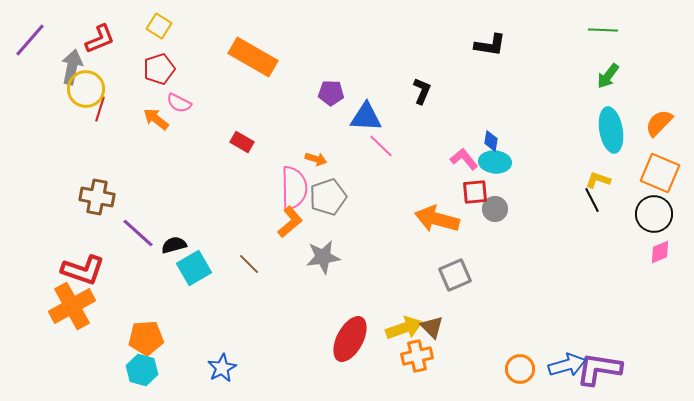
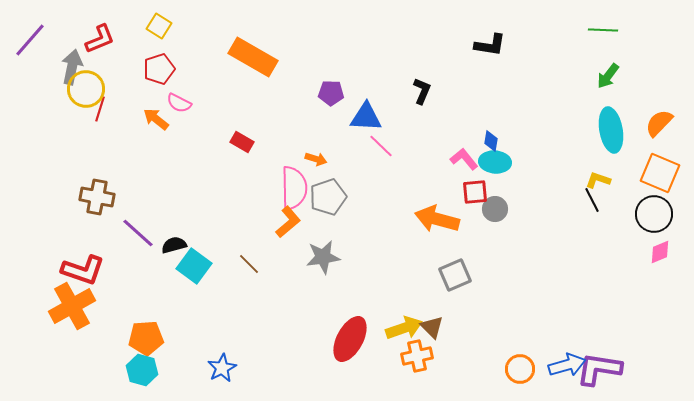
orange L-shape at (290, 222): moved 2 px left
cyan square at (194, 268): moved 2 px up; rotated 24 degrees counterclockwise
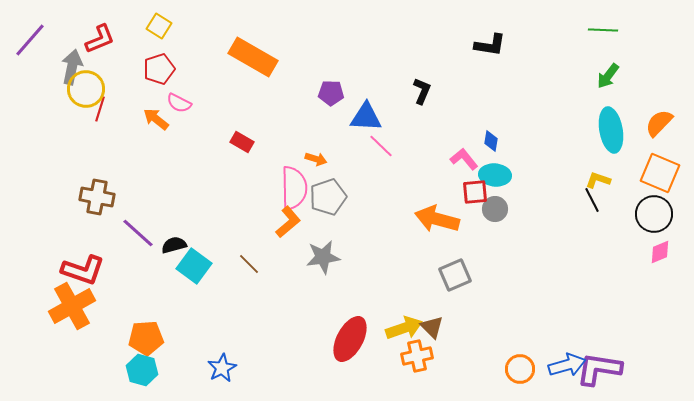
cyan ellipse at (495, 162): moved 13 px down
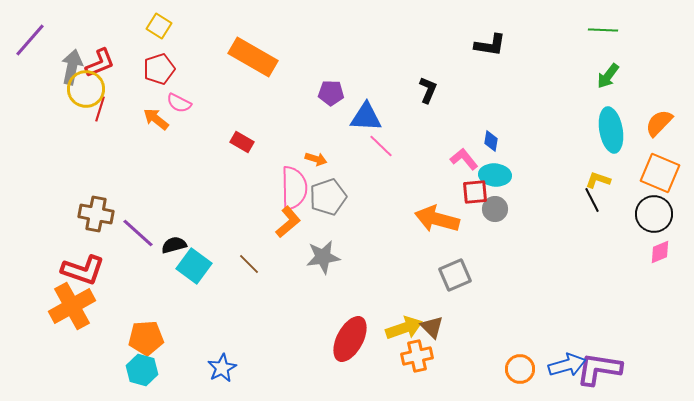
red L-shape at (100, 39): moved 24 px down
black L-shape at (422, 91): moved 6 px right, 1 px up
brown cross at (97, 197): moved 1 px left, 17 px down
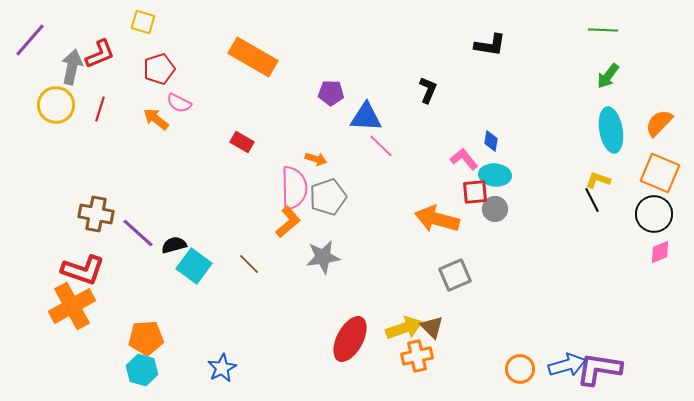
yellow square at (159, 26): moved 16 px left, 4 px up; rotated 15 degrees counterclockwise
red L-shape at (100, 63): moved 9 px up
yellow circle at (86, 89): moved 30 px left, 16 px down
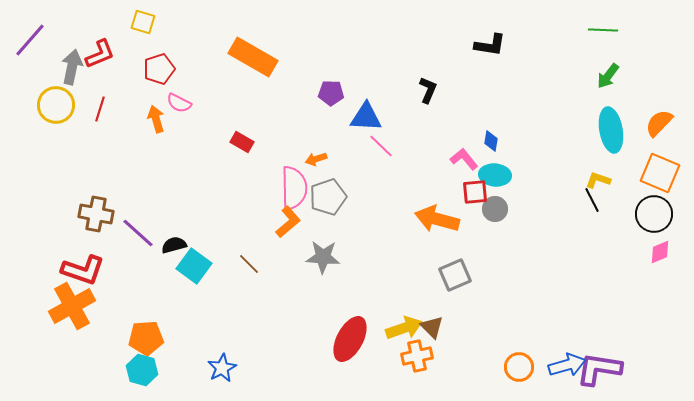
orange arrow at (156, 119): rotated 36 degrees clockwise
orange arrow at (316, 159): rotated 145 degrees clockwise
gray star at (323, 257): rotated 12 degrees clockwise
orange circle at (520, 369): moved 1 px left, 2 px up
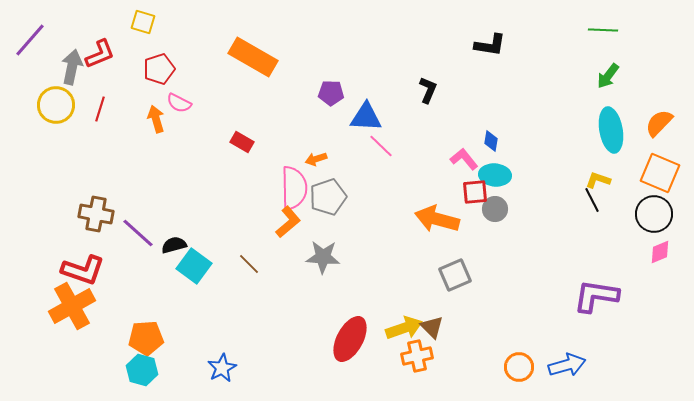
purple L-shape at (599, 369): moved 3 px left, 73 px up
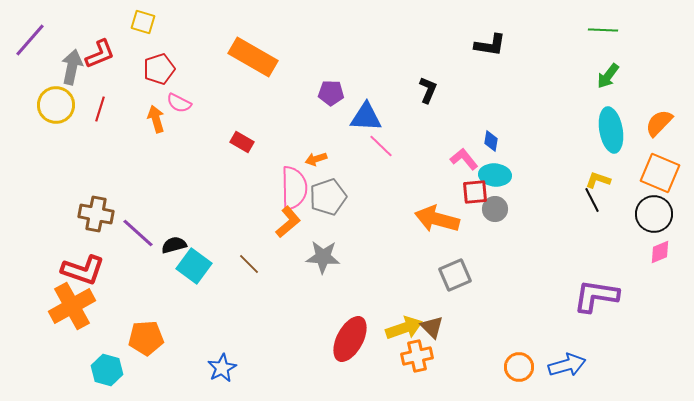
cyan hexagon at (142, 370): moved 35 px left
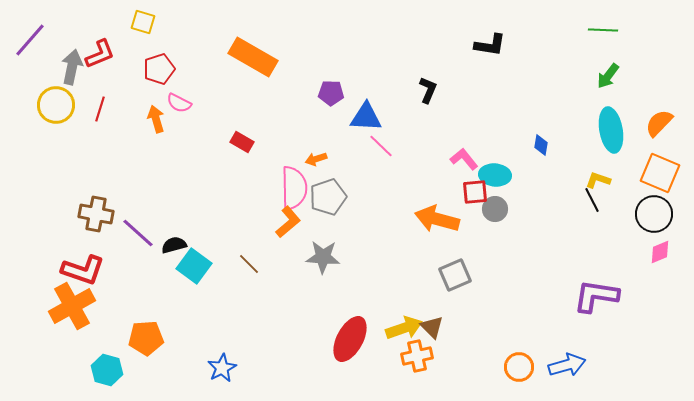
blue diamond at (491, 141): moved 50 px right, 4 px down
